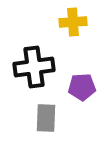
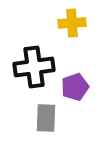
yellow cross: moved 1 px left, 1 px down
purple pentagon: moved 7 px left; rotated 16 degrees counterclockwise
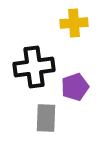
yellow cross: moved 2 px right
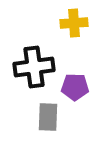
purple pentagon: rotated 20 degrees clockwise
gray rectangle: moved 2 px right, 1 px up
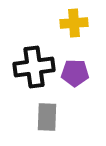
purple pentagon: moved 14 px up
gray rectangle: moved 1 px left
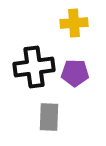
gray rectangle: moved 2 px right
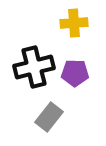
black cross: rotated 6 degrees counterclockwise
gray rectangle: rotated 36 degrees clockwise
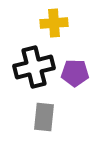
yellow cross: moved 20 px left
gray rectangle: moved 5 px left; rotated 32 degrees counterclockwise
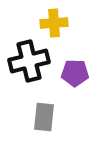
black cross: moved 5 px left, 6 px up
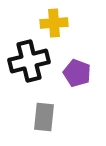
purple pentagon: moved 2 px right; rotated 20 degrees clockwise
